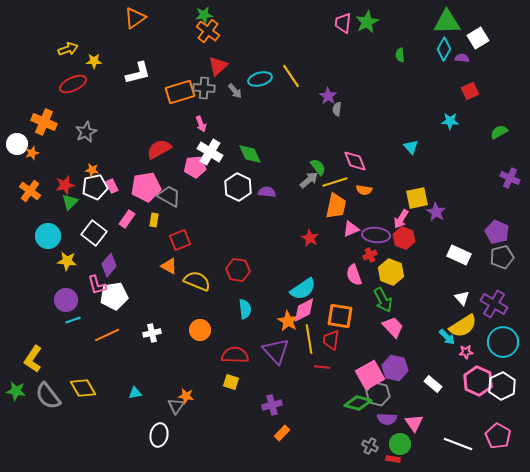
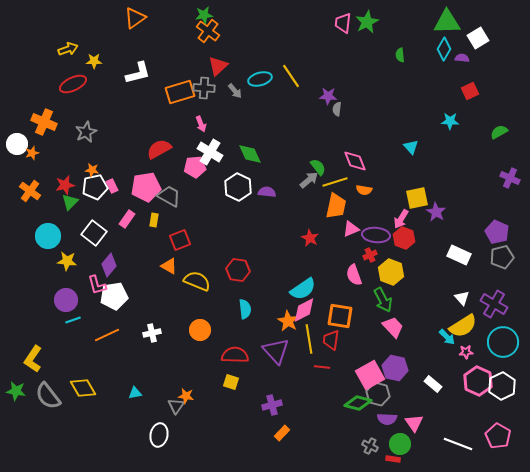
purple star at (328, 96): rotated 30 degrees counterclockwise
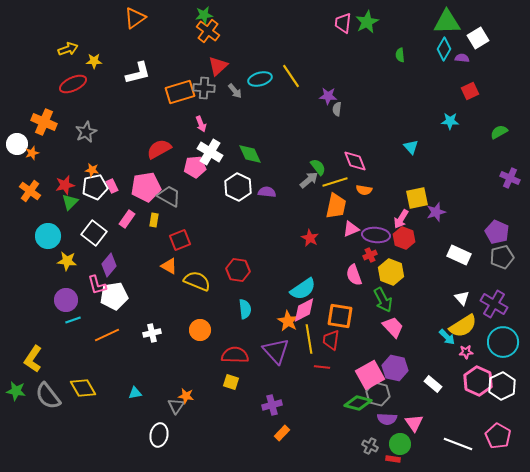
purple star at (436, 212): rotated 24 degrees clockwise
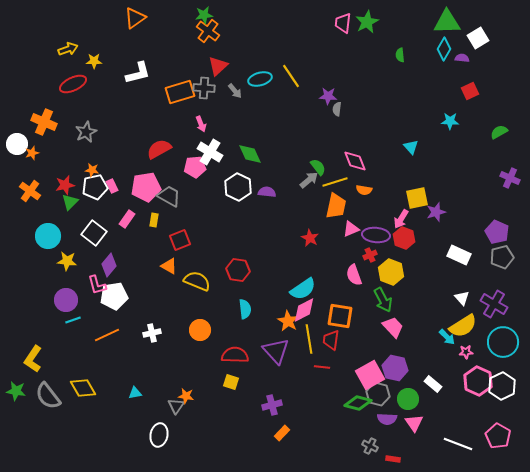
green circle at (400, 444): moved 8 px right, 45 px up
